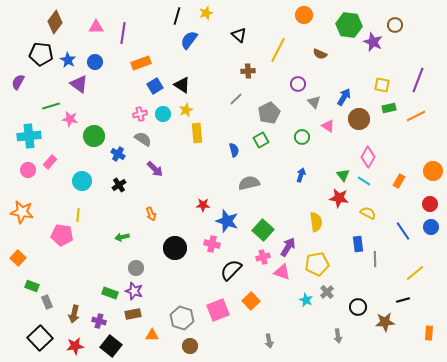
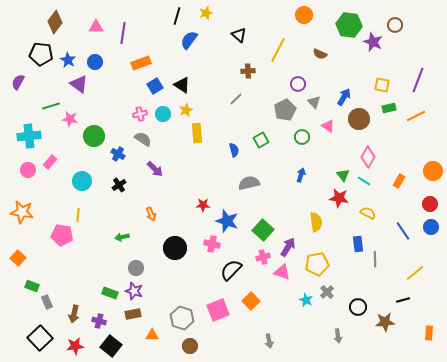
gray pentagon at (269, 113): moved 16 px right, 3 px up
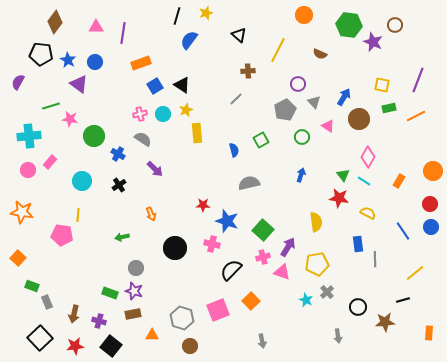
gray arrow at (269, 341): moved 7 px left
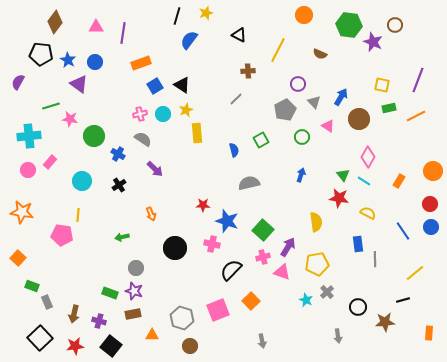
black triangle at (239, 35): rotated 14 degrees counterclockwise
blue arrow at (344, 97): moved 3 px left
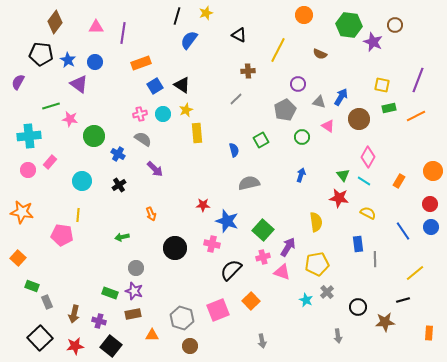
gray triangle at (314, 102): moved 5 px right; rotated 32 degrees counterclockwise
